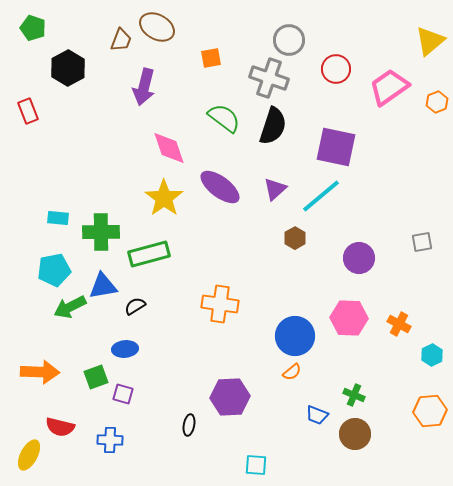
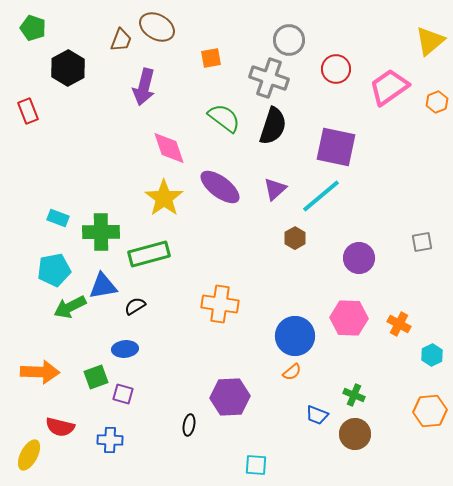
cyan rectangle at (58, 218): rotated 15 degrees clockwise
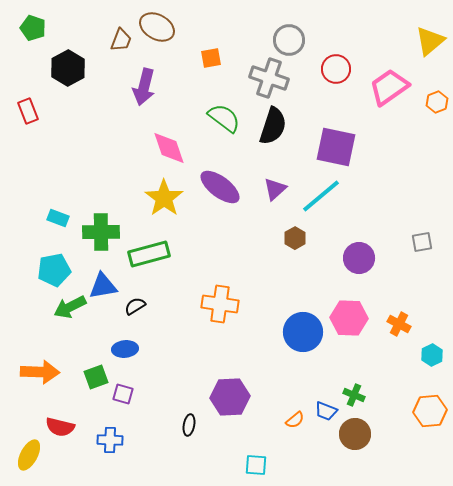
blue circle at (295, 336): moved 8 px right, 4 px up
orange semicircle at (292, 372): moved 3 px right, 48 px down
blue trapezoid at (317, 415): moved 9 px right, 4 px up
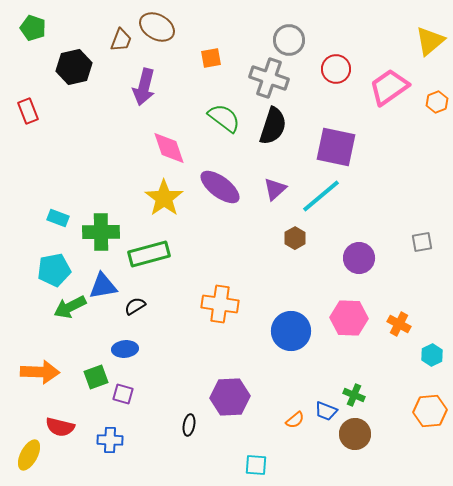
black hexagon at (68, 68): moved 6 px right, 1 px up; rotated 16 degrees clockwise
blue circle at (303, 332): moved 12 px left, 1 px up
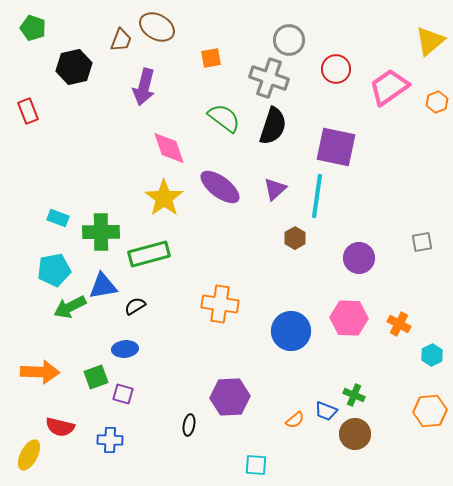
cyan line at (321, 196): moved 4 px left; rotated 42 degrees counterclockwise
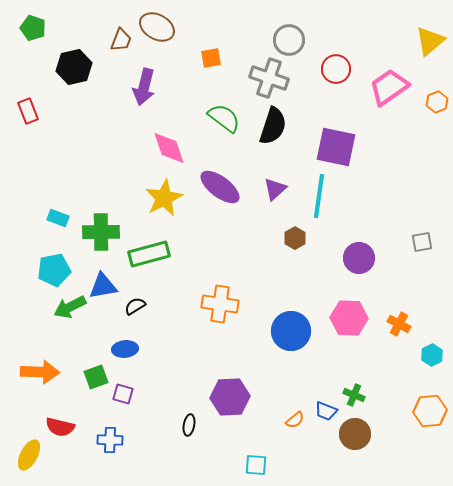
cyan line at (317, 196): moved 2 px right
yellow star at (164, 198): rotated 9 degrees clockwise
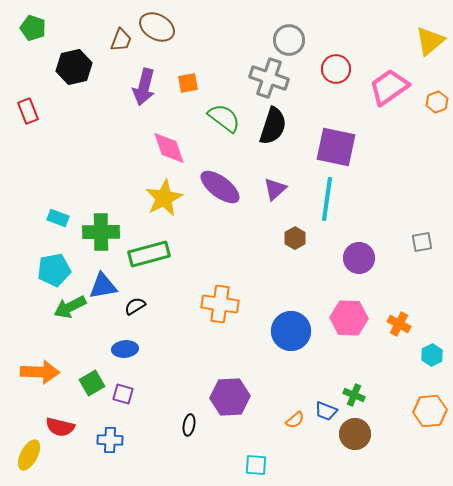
orange square at (211, 58): moved 23 px left, 25 px down
cyan line at (319, 196): moved 8 px right, 3 px down
green square at (96, 377): moved 4 px left, 6 px down; rotated 10 degrees counterclockwise
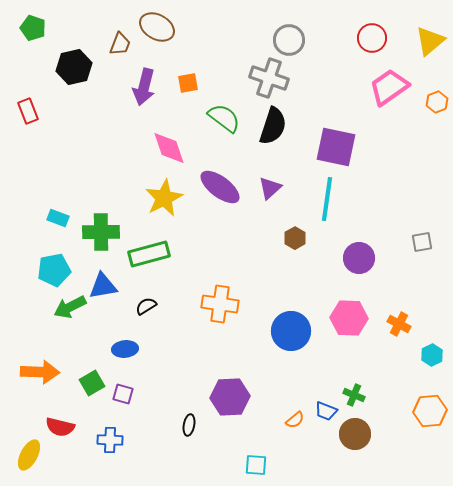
brown trapezoid at (121, 40): moved 1 px left, 4 px down
red circle at (336, 69): moved 36 px right, 31 px up
purple triangle at (275, 189): moved 5 px left, 1 px up
black semicircle at (135, 306): moved 11 px right
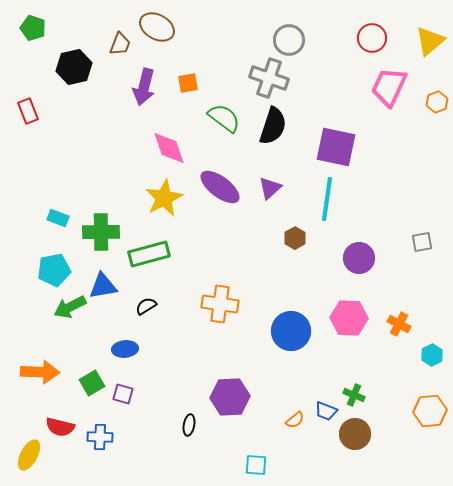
pink trapezoid at (389, 87): rotated 30 degrees counterclockwise
blue cross at (110, 440): moved 10 px left, 3 px up
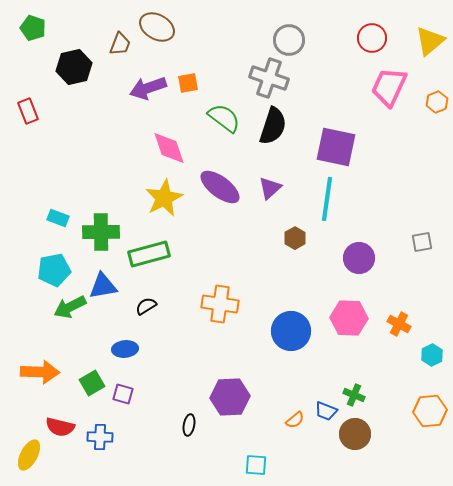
purple arrow at (144, 87): moved 4 px right, 1 px down; rotated 57 degrees clockwise
